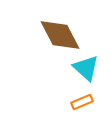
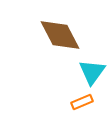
cyan triangle: moved 6 px right, 4 px down; rotated 24 degrees clockwise
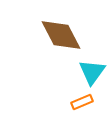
brown diamond: moved 1 px right
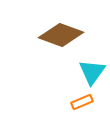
brown diamond: rotated 42 degrees counterclockwise
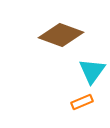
cyan triangle: moved 1 px up
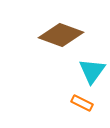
orange rectangle: moved 1 px down; rotated 50 degrees clockwise
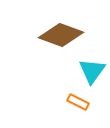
orange rectangle: moved 4 px left, 1 px up
